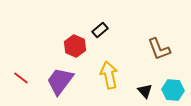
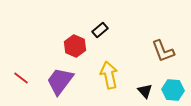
brown L-shape: moved 4 px right, 2 px down
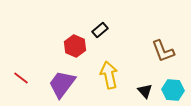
purple trapezoid: moved 2 px right, 3 px down
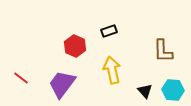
black rectangle: moved 9 px right, 1 px down; rotated 21 degrees clockwise
brown L-shape: rotated 20 degrees clockwise
yellow arrow: moved 3 px right, 5 px up
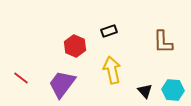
brown L-shape: moved 9 px up
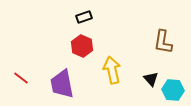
black rectangle: moved 25 px left, 14 px up
brown L-shape: rotated 10 degrees clockwise
red hexagon: moved 7 px right
purple trapezoid: rotated 48 degrees counterclockwise
black triangle: moved 6 px right, 12 px up
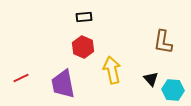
black rectangle: rotated 14 degrees clockwise
red hexagon: moved 1 px right, 1 px down
red line: rotated 63 degrees counterclockwise
purple trapezoid: moved 1 px right
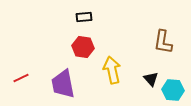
red hexagon: rotated 15 degrees counterclockwise
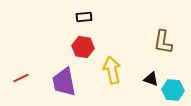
black triangle: rotated 28 degrees counterclockwise
purple trapezoid: moved 1 px right, 2 px up
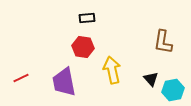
black rectangle: moved 3 px right, 1 px down
black triangle: rotated 28 degrees clockwise
cyan hexagon: rotated 15 degrees counterclockwise
